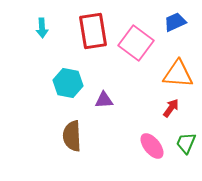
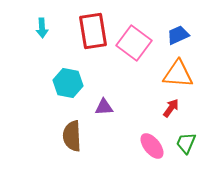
blue trapezoid: moved 3 px right, 13 px down
pink square: moved 2 px left
purple triangle: moved 7 px down
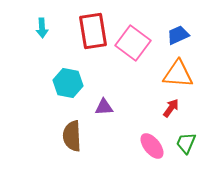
pink square: moved 1 px left
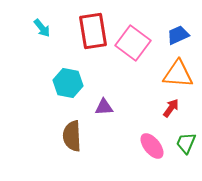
cyan arrow: rotated 36 degrees counterclockwise
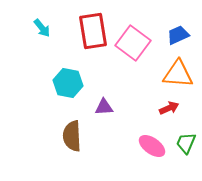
red arrow: moved 2 px left; rotated 30 degrees clockwise
pink ellipse: rotated 16 degrees counterclockwise
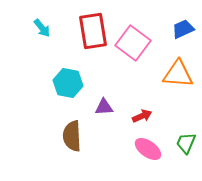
blue trapezoid: moved 5 px right, 6 px up
red arrow: moved 27 px left, 8 px down
pink ellipse: moved 4 px left, 3 px down
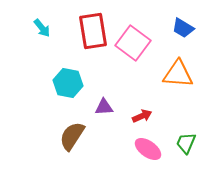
blue trapezoid: moved 1 px up; rotated 125 degrees counterclockwise
brown semicircle: rotated 36 degrees clockwise
